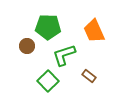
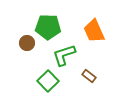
brown circle: moved 3 px up
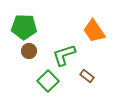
green pentagon: moved 24 px left
orange trapezoid: rotated 10 degrees counterclockwise
brown circle: moved 2 px right, 8 px down
brown rectangle: moved 2 px left
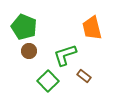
green pentagon: rotated 20 degrees clockwise
orange trapezoid: moved 2 px left, 3 px up; rotated 20 degrees clockwise
green L-shape: moved 1 px right
brown rectangle: moved 3 px left
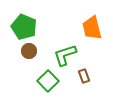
brown rectangle: rotated 32 degrees clockwise
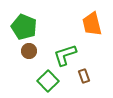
orange trapezoid: moved 4 px up
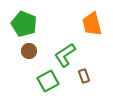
green pentagon: moved 3 px up
green L-shape: rotated 15 degrees counterclockwise
green square: rotated 15 degrees clockwise
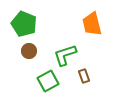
green L-shape: rotated 15 degrees clockwise
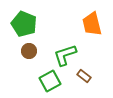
brown rectangle: rotated 32 degrees counterclockwise
green square: moved 2 px right
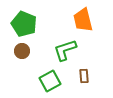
orange trapezoid: moved 9 px left, 4 px up
brown circle: moved 7 px left
green L-shape: moved 5 px up
brown rectangle: rotated 48 degrees clockwise
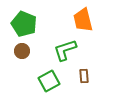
green square: moved 1 px left
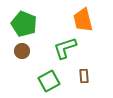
green L-shape: moved 2 px up
